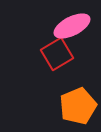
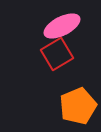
pink ellipse: moved 10 px left
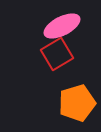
orange pentagon: moved 1 px left, 3 px up; rotated 6 degrees clockwise
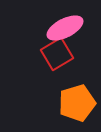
pink ellipse: moved 3 px right, 2 px down
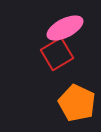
orange pentagon: rotated 30 degrees counterclockwise
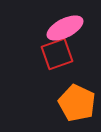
red square: rotated 12 degrees clockwise
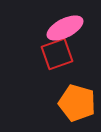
orange pentagon: rotated 9 degrees counterclockwise
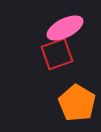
orange pentagon: rotated 15 degrees clockwise
